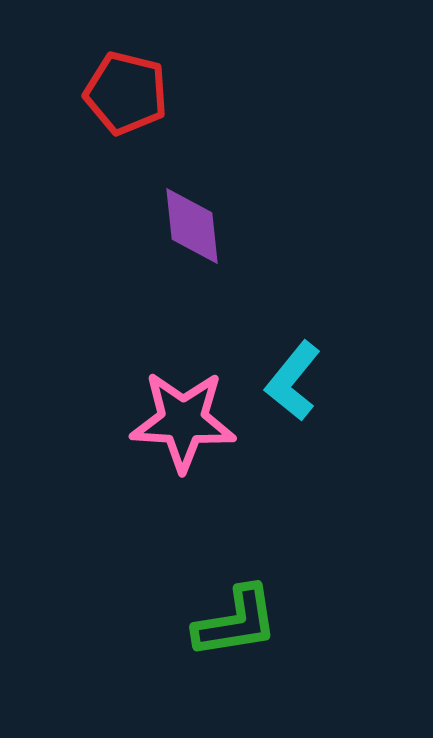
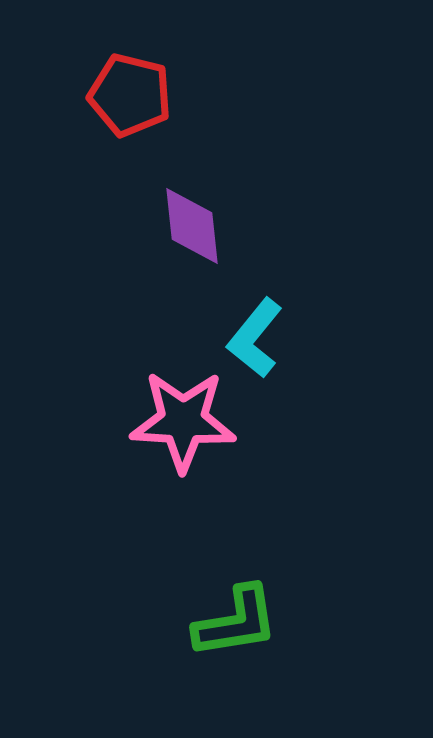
red pentagon: moved 4 px right, 2 px down
cyan L-shape: moved 38 px left, 43 px up
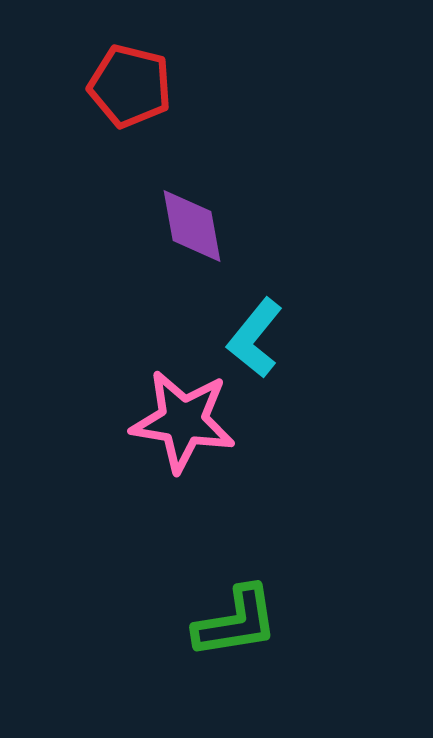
red pentagon: moved 9 px up
purple diamond: rotated 4 degrees counterclockwise
pink star: rotated 6 degrees clockwise
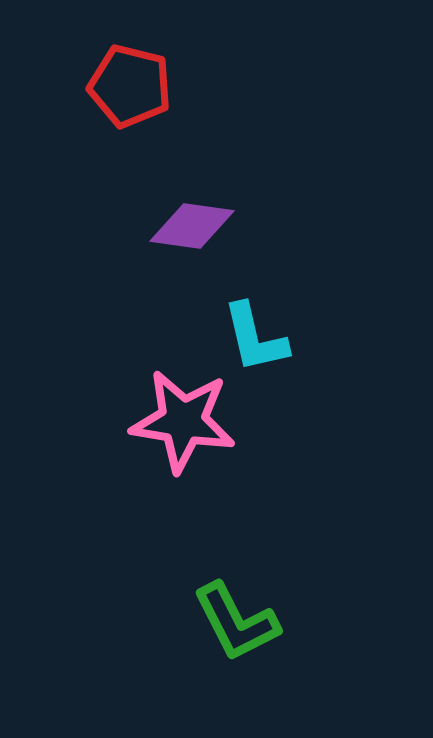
purple diamond: rotated 72 degrees counterclockwise
cyan L-shape: rotated 52 degrees counterclockwise
green L-shape: rotated 72 degrees clockwise
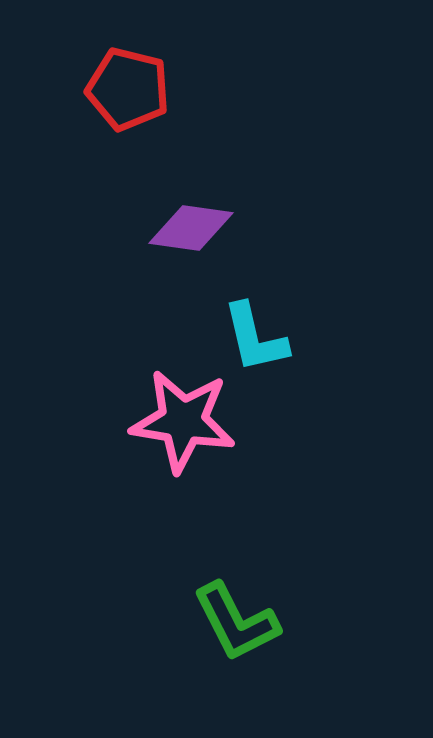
red pentagon: moved 2 px left, 3 px down
purple diamond: moved 1 px left, 2 px down
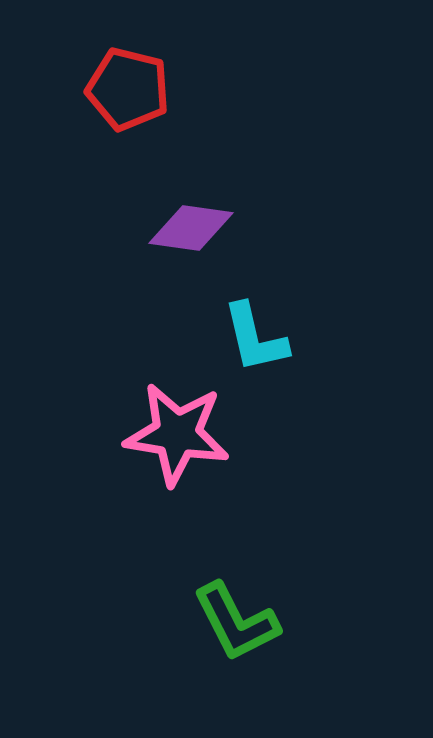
pink star: moved 6 px left, 13 px down
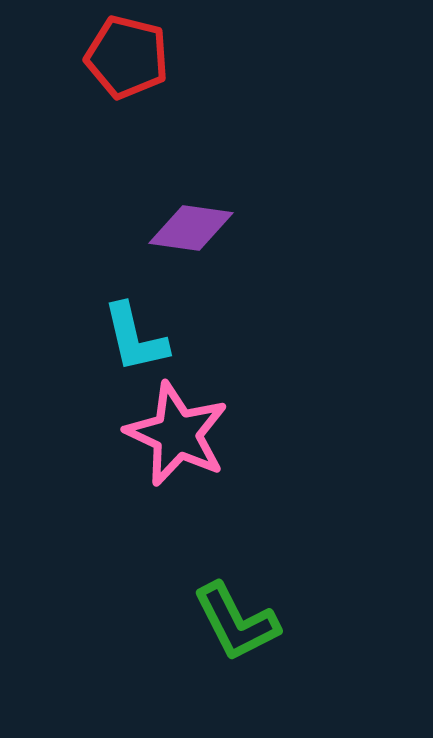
red pentagon: moved 1 px left, 32 px up
cyan L-shape: moved 120 px left
pink star: rotated 16 degrees clockwise
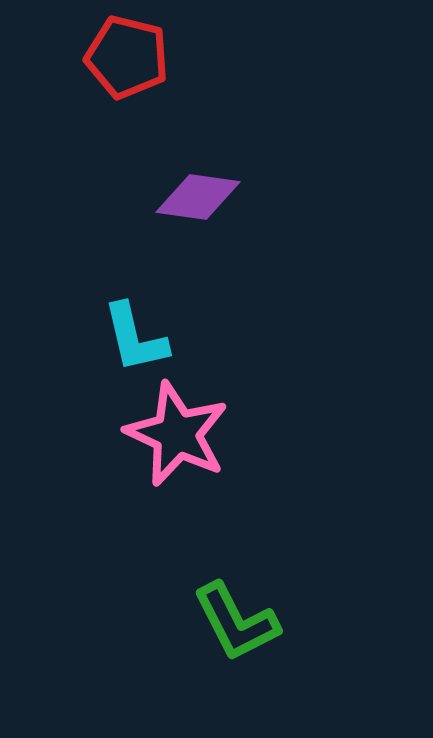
purple diamond: moved 7 px right, 31 px up
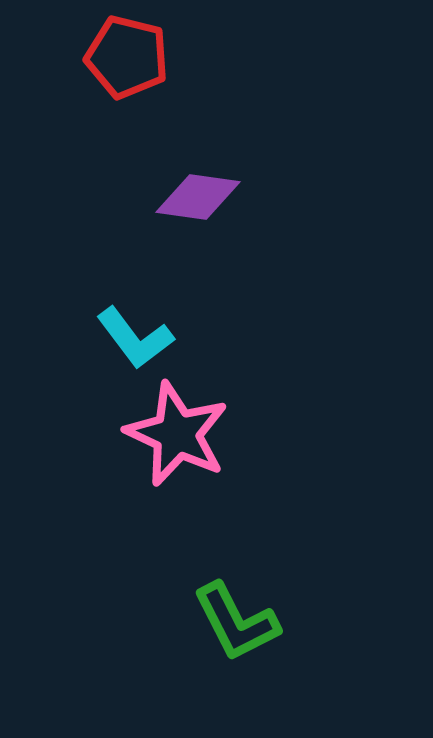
cyan L-shape: rotated 24 degrees counterclockwise
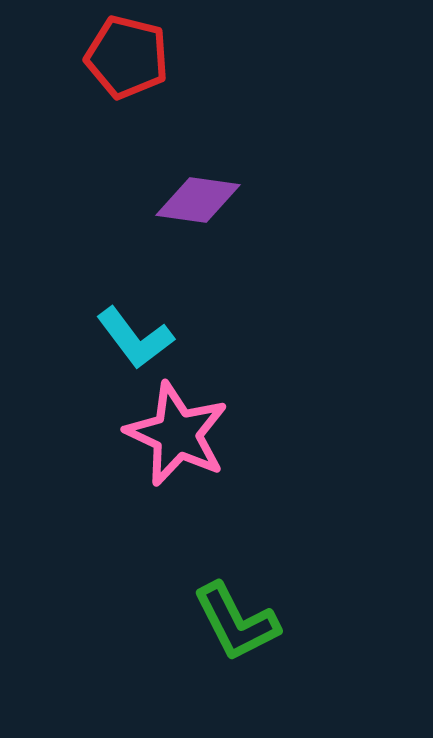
purple diamond: moved 3 px down
